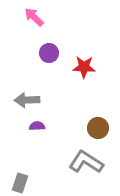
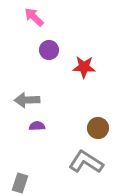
purple circle: moved 3 px up
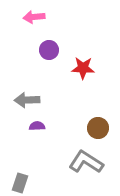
pink arrow: rotated 50 degrees counterclockwise
red star: moved 1 px left, 1 px down
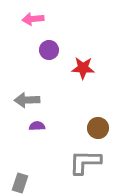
pink arrow: moved 1 px left, 2 px down
gray L-shape: moved 1 px left; rotated 32 degrees counterclockwise
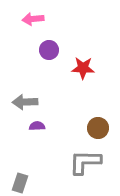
gray arrow: moved 2 px left, 2 px down
